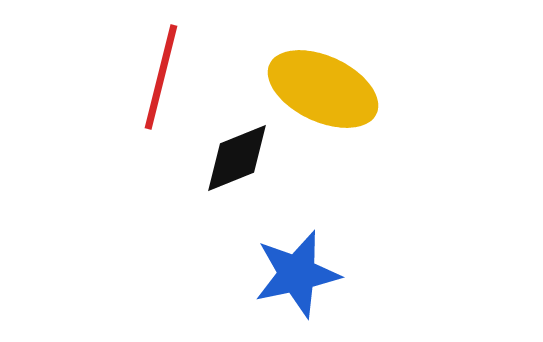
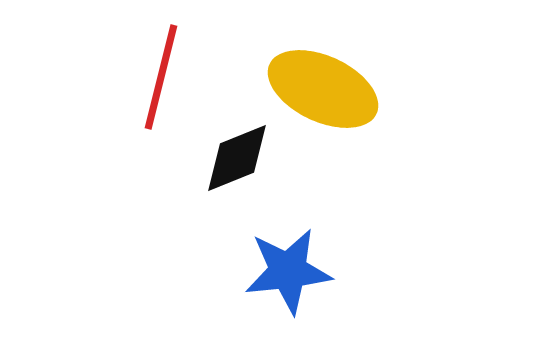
blue star: moved 9 px left, 3 px up; rotated 6 degrees clockwise
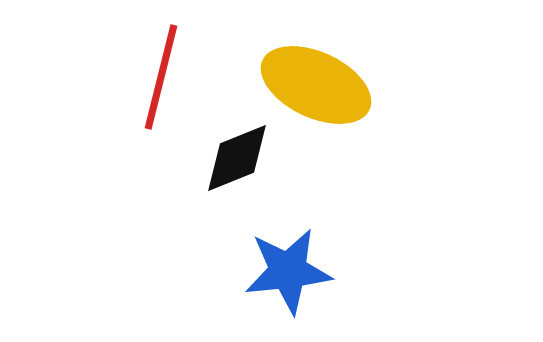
yellow ellipse: moved 7 px left, 4 px up
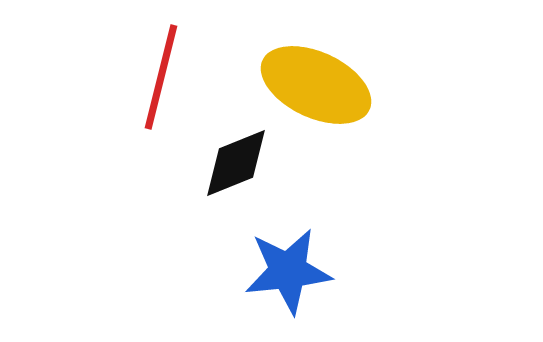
black diamond: moved 1 px left, 5 px down
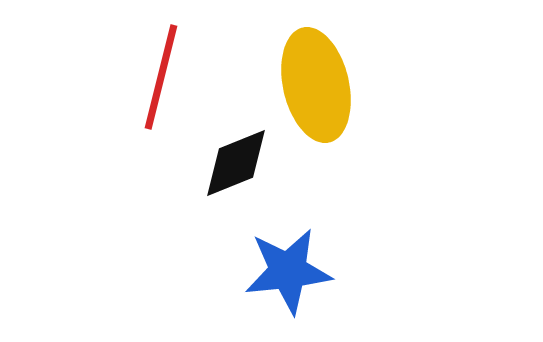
yellow ellipse: rotated 52 degrees clockwise
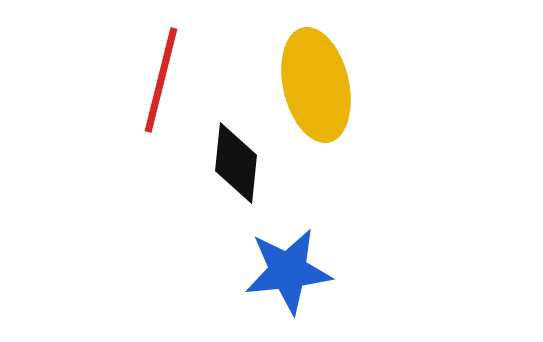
red line: moved 3 px down
black diamond: rotated 62 degrees counterclockwise
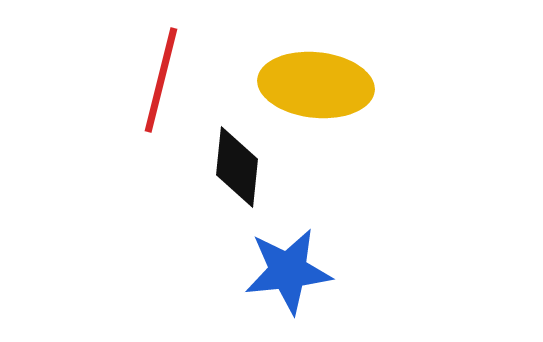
yellow ellipse: rotated 71 degrees counterclockwise
black diamond: moved 1 px right, 4 px down
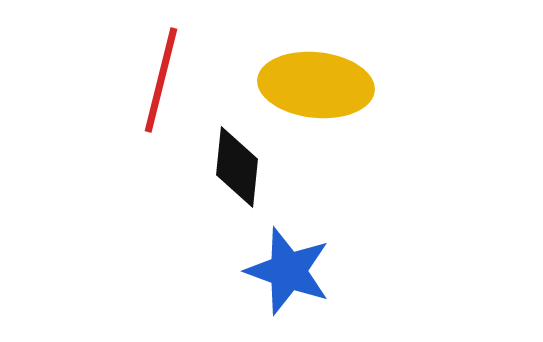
blue star: rotated 26 degrees clockwise
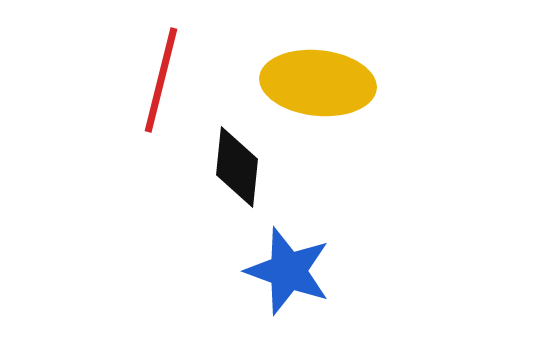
yellow ellipse: moved 2 px right, 2 px up
